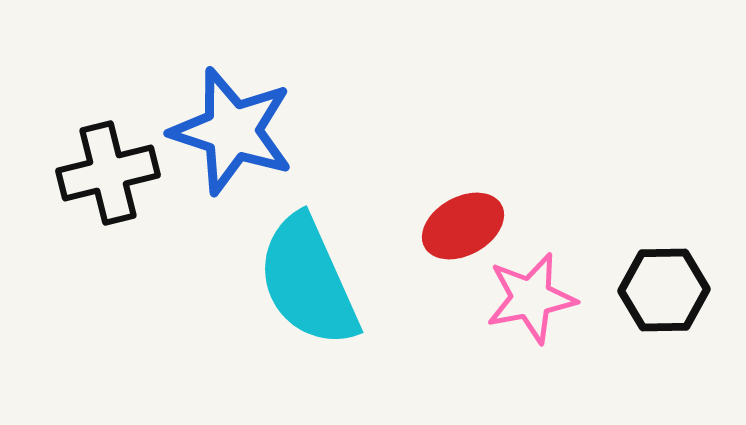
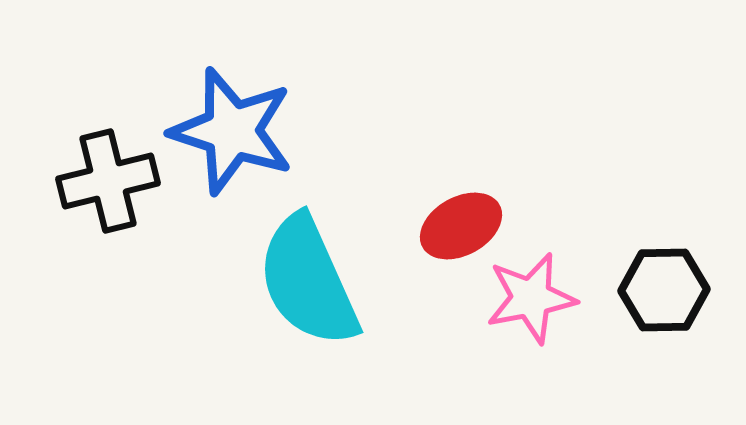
black cross: moved 8 px down
red ellipse: moved 2 px left
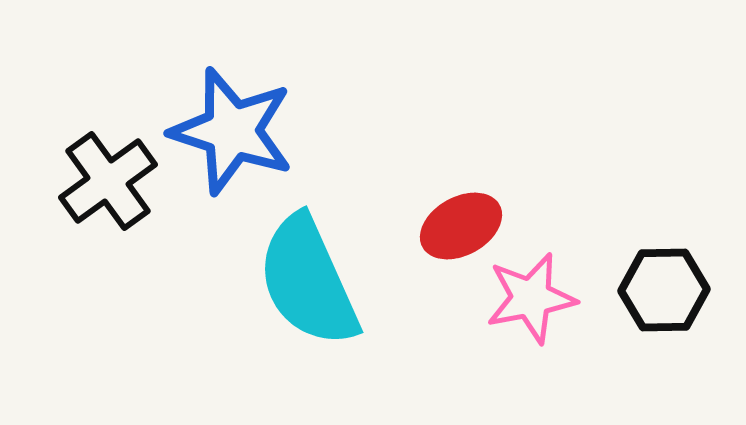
black cross: rotated 22 degrees counterclockwise
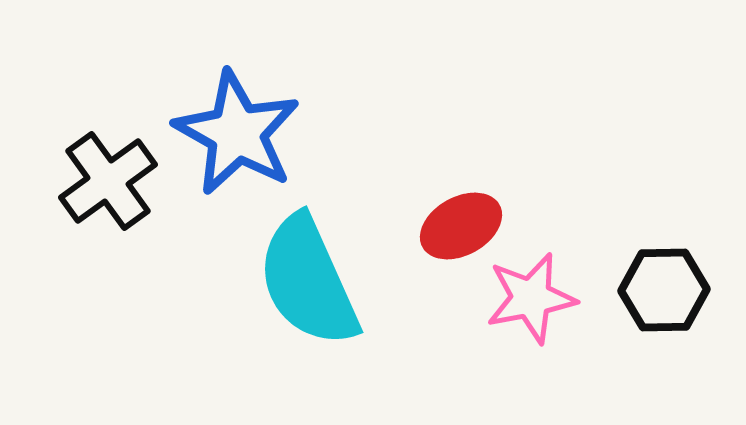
blue star: moved 5 px right, 2 px down; rotated 11 degrees clockwise
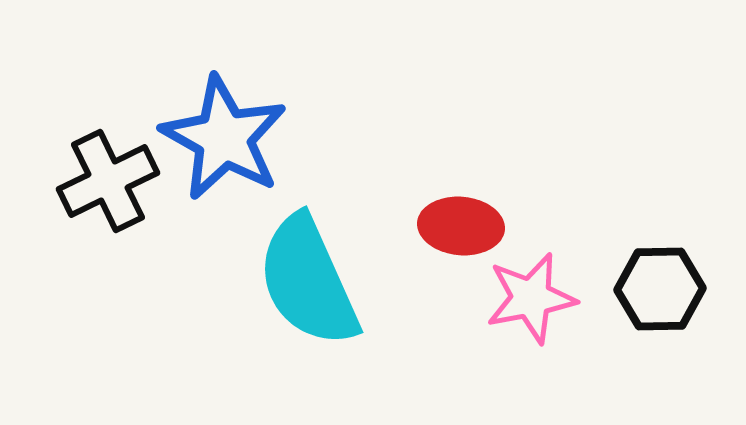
blue star: moved 13 px left, 5 px down
black cross: rotated 10 degrees clockwise
red ellipse: rotated 34 degrees clockwise
black hexagon: moved 4 px left, 1 px up
